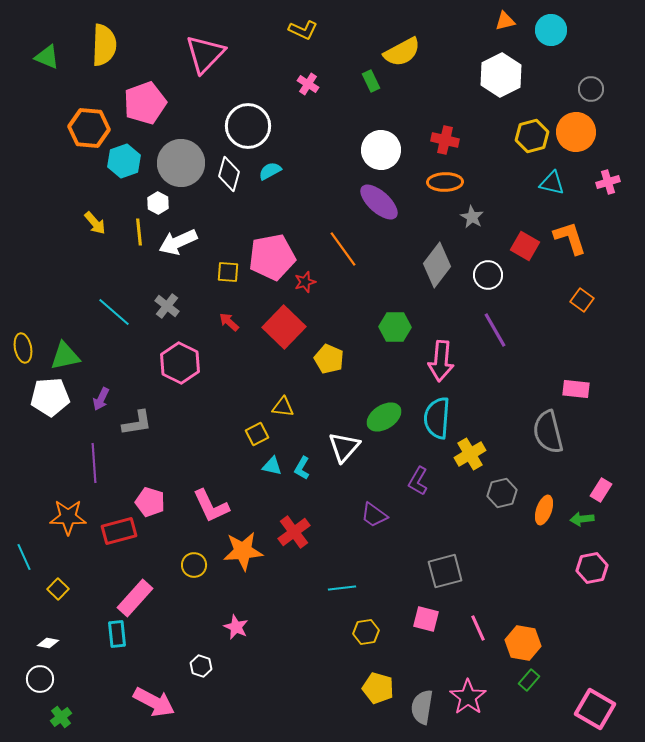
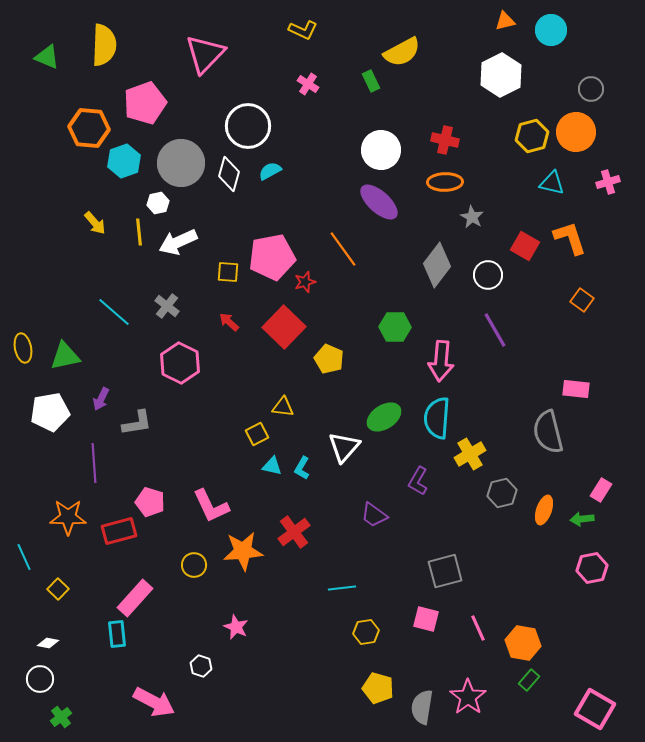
white hexagon at (158, 203): rotated 20 degrees clockwise
white pentagon at (50, 397): moved 15 px down; rotated 6 degrees counterclockwise
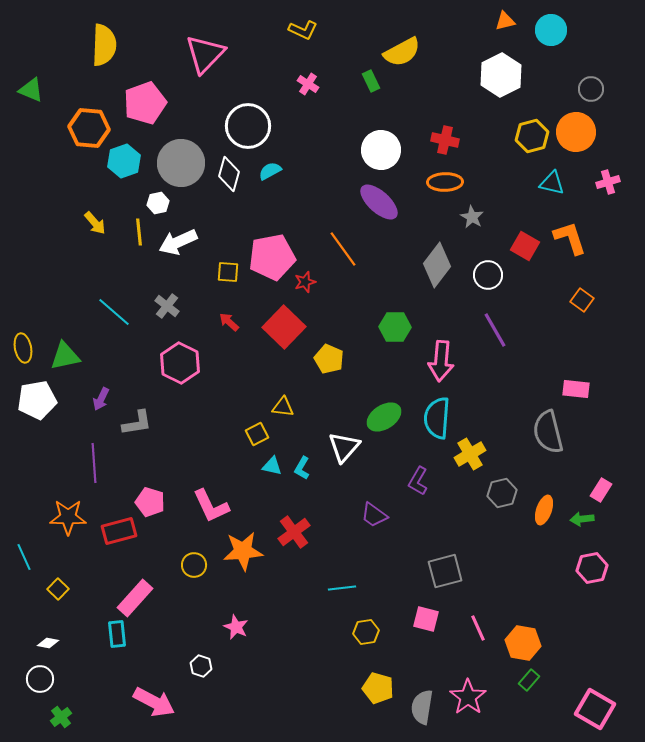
green triangle at (47, 57): moved 16 px left, 33 px down
white pentagon at (50, 412): moved 13 px left, 12 px up
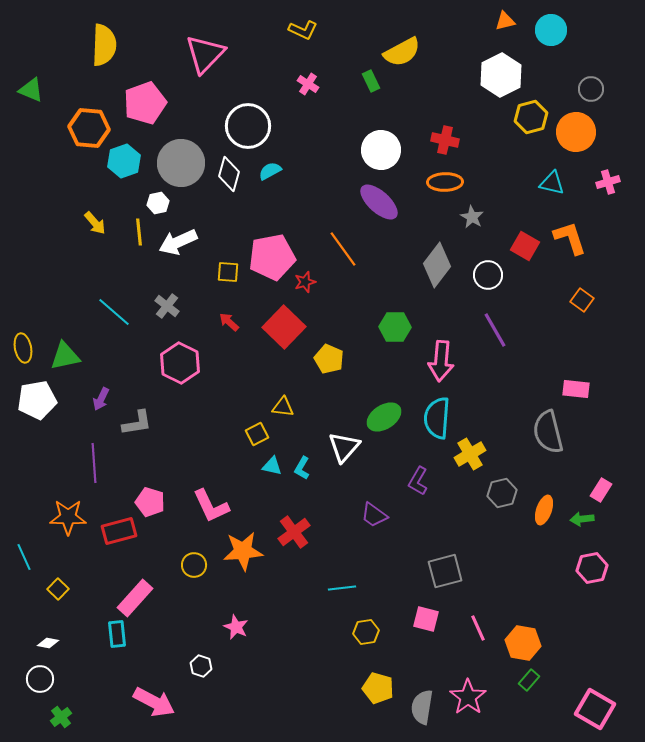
yellow hexagon at (532, 136): moved 1 px left, 19 px up
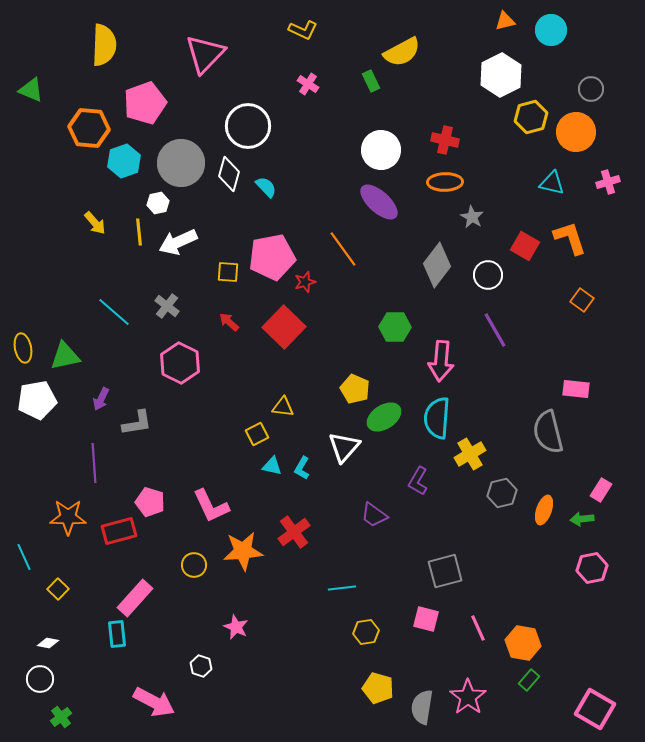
cyan semicircle at (270, 171): moved 4 px left, 16 px down; rotated 75 degrees clockwise
yellow pentagon at (329, 359): moved 26 px right, 30 px down
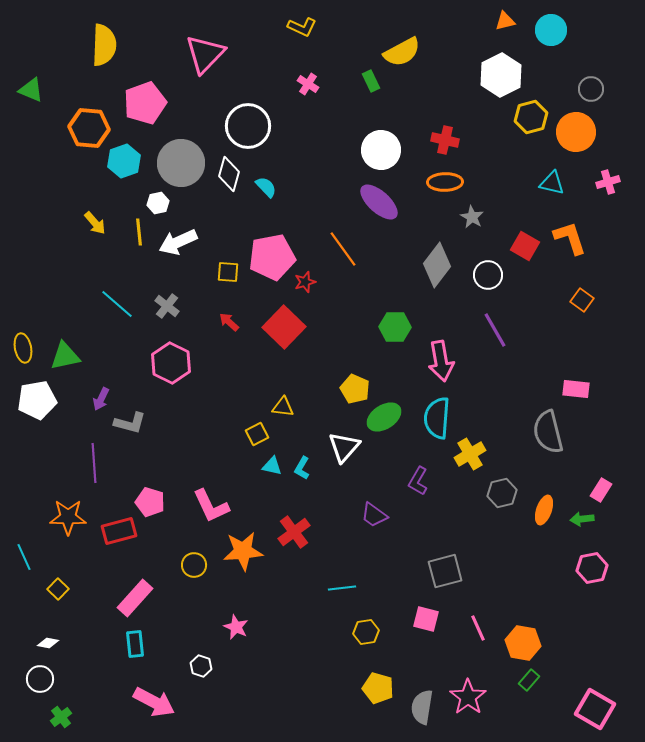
yellow L-shape at (303, 30): moved 1 px left, 3 px up
cyan line at (114, 312): moved 3 px right, 8 px up
pink arrow at (441, 361): rotated 15 degrees counterclockwise
pink hexagon at (180, 363): moved 9 px left
gray L-shape at (137, 423): moved 7 px left; rotated 24 degrees clockwise
cyan rectangle at (117, 634): moved 18 px right, 10 px down
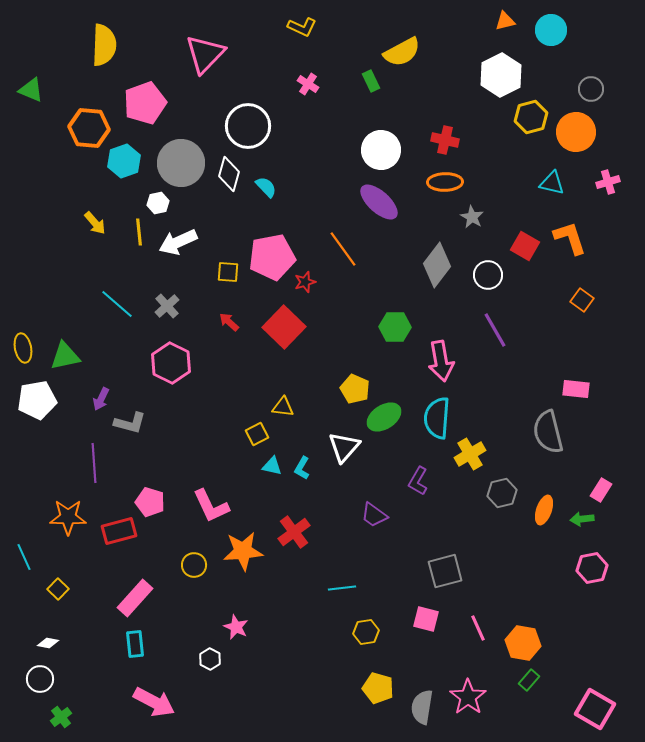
gray cross at (167, 306): rotated 10 degrees clockwise
white hexagon at (201, 666): moved 9 px right, 7 px up; rotated 10 degrees clockwise
